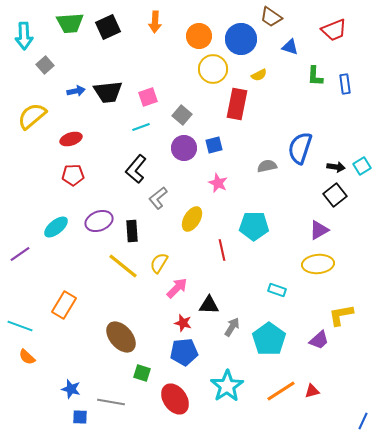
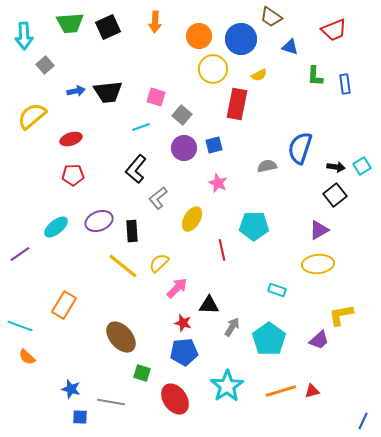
pink square at (148, 97): moved 8 px right; rotated 36 degrees clockwise
yellow semicircle at (159, 263): rotated 15 degrees clockwise
orange line at (281, 391): rotated 16 degrees clockwise
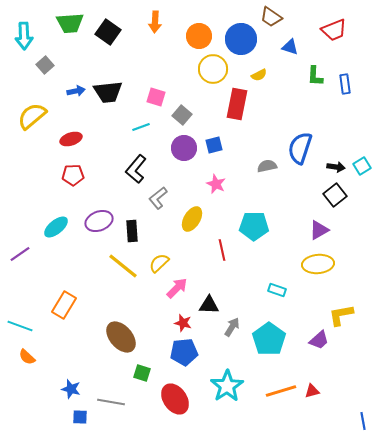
black square at (108, 27): moved 5 px down; rotated 30 degrees counterclockwise
pink star at (218, 183): moved 2 px left, 1 px down
blue line at (363, 421): rotated 36 degrees counterclockwise
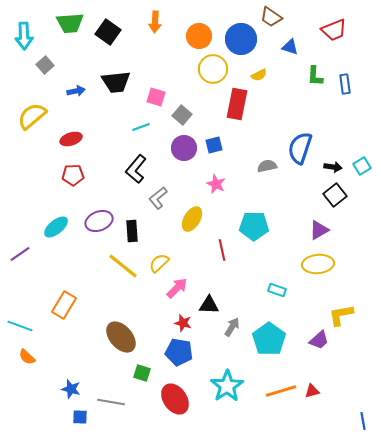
black trapezoid at (108, 92): moved 8 px right, 10 px up
black arrow at (336, 167): moved 3 px left
blue pentagon at (184, 352): moved 5 px left; rotated 16 degrees clockwise
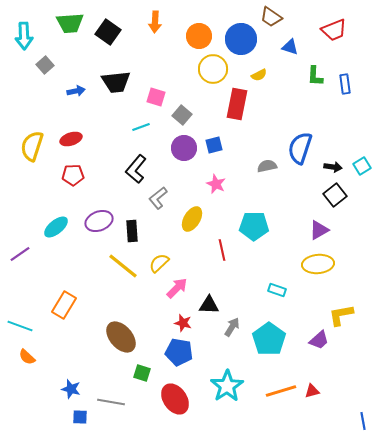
yellow semicircle at (32, 116): moved 30 px down; rotated 32 degrees counterclockwise
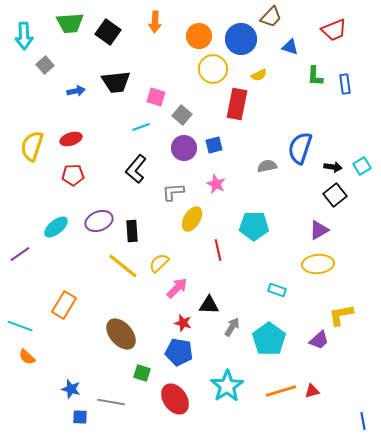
brown trapezoid at (271, 17): rotated 80 degrees counterclockwise
gray L-shape at (158, 198): moved 15 px right, 6 px up; rotated 35 degrees clockwise
red line at (222, 250): moved 4 px left
brown ellipse at (121, 337): moved 3 px up
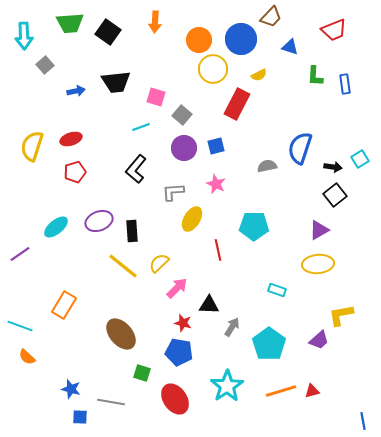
orange circle at (199, 36): moved 4 px down
red rectangle at (237, 104): rotated 16 degrees clockwise
blue square at (214, 145): moved 2 px right, 1 px down
cyan square at (362, 166): moved 2 px left, 7 px up
red pentagon at (73, 175): moved 2 px right, 3 px up; rotated 15 degrees counterclockwise
cyan pentagon at (269, 339): moved 5 px down
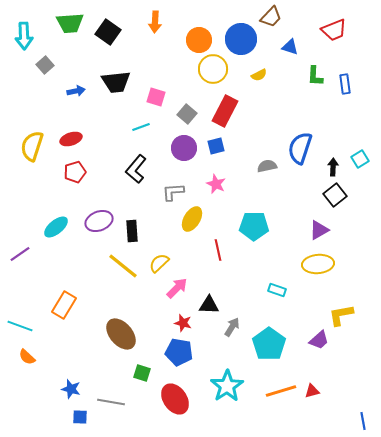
red rectangle at (237, 104): moved 12 px left, 7 px down
gray square at (182, 115): moved 5 px right, 1 px up
black arrow at (333, 167): rotated 96 degrees counterclockwise
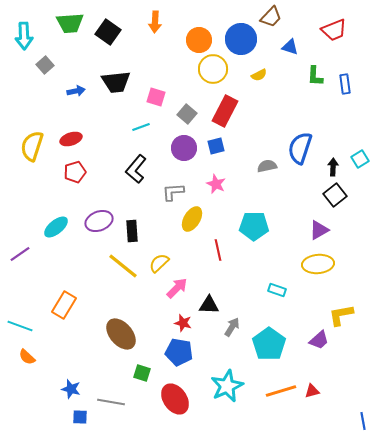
cyan star at (227, 386): rotated 8 degrees clockwise
